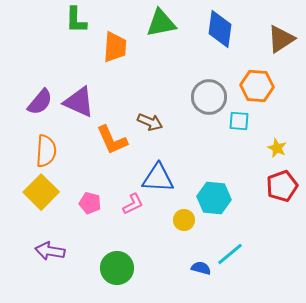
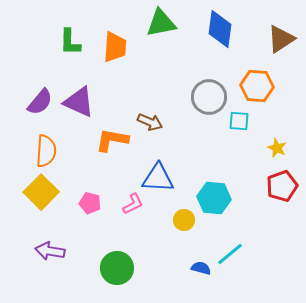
green L-shape: moved 6 px left, 22 px down
orange L-shape: rotated 124 degrees clockwise
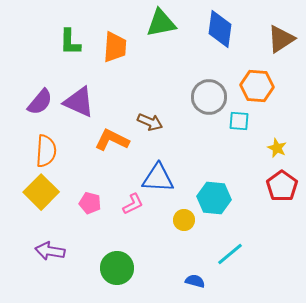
orange L-shape: rotated 16 degrees clockwise
red pentagon: rotated 16 degrees counterclockwise
blue semicircle: moved 6 px left, 13 px down
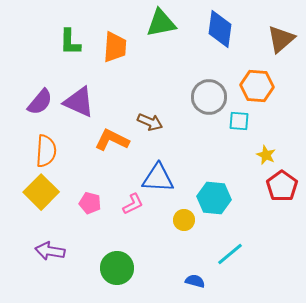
brown triangle: rotated 8 degrees counterclockwise
yellow star: moved 11 px left, 7 px down
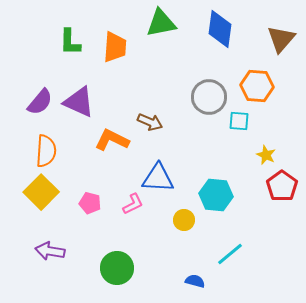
brown triangle: rotated 8 degrees counterclockwise
cyan hexagon: moved 2 px right, 3 px up
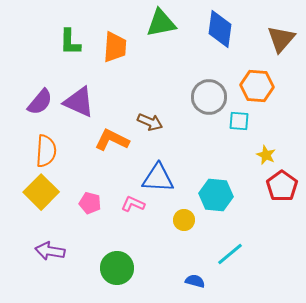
pink L-shape: rotated 130 degrees counterclockwise
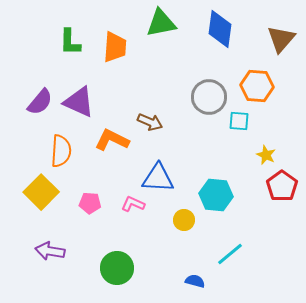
orange semicircle: moved 15 px right
pink pentagon: rotated 10 degrees counterclockwise
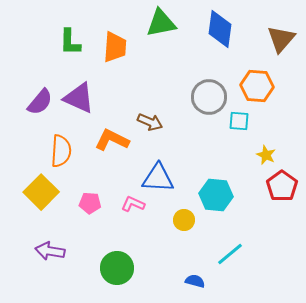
purple triangle: moved 4 px up
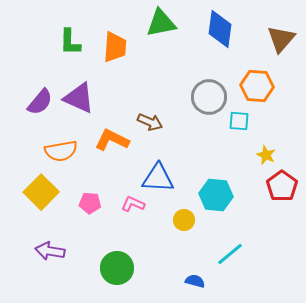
orange semicircle: rotated 76 degrees clockwise
